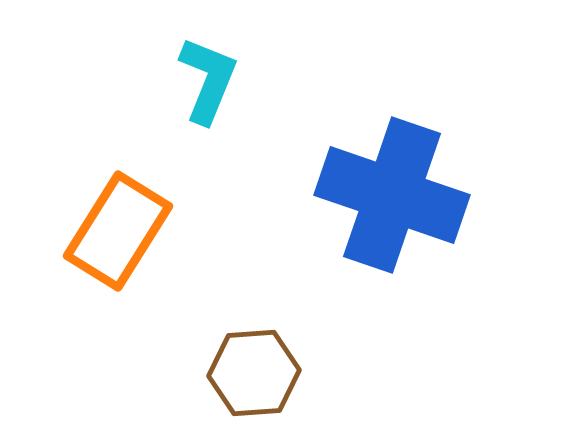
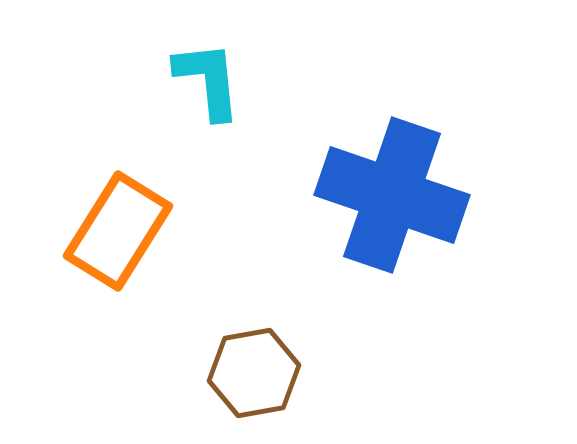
cyan L-shape: rotated 28 degrees counterclockwise
brown hexagon: rotated 6 degrees counterclockwise
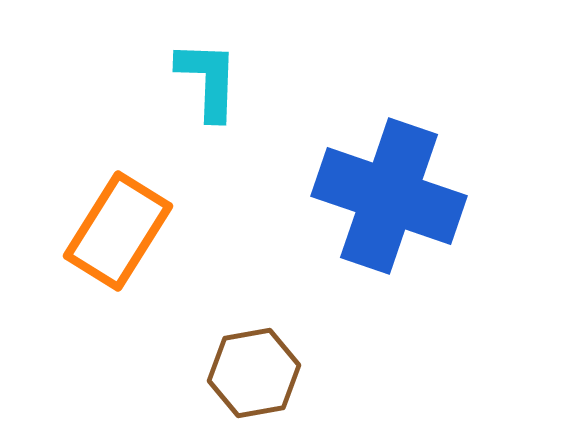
cyan L-shape: rotated 8 degrees clockwise
blue cross: moved 3 px left, 1 px down
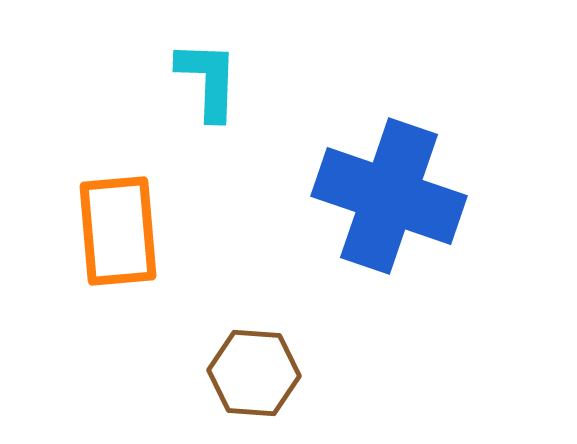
orange rectangle: rotated 37 degrees counterclockwise
brown hexagon: rotated 14 degrees clockwise
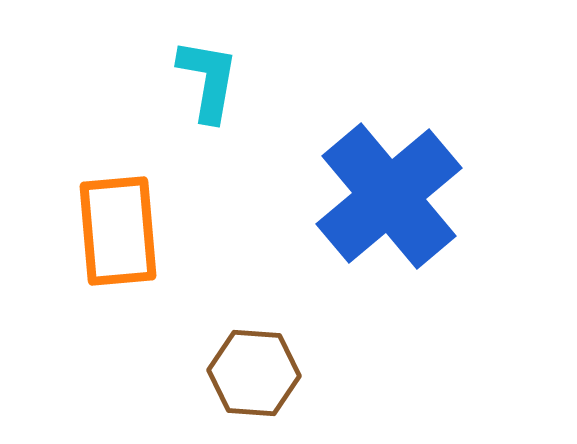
cyan L-shape: rotated 8 degrees clockwise
blue cross: rotated 31 degrees clockwise
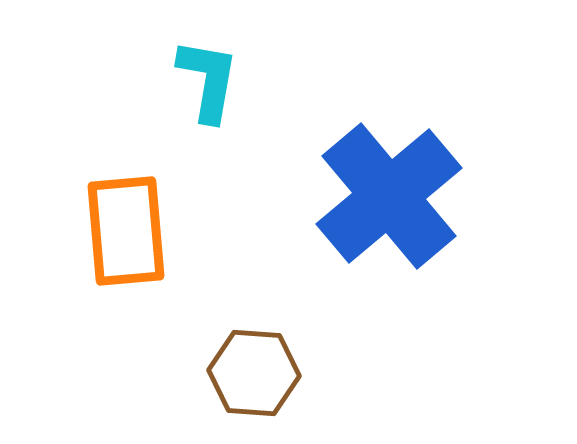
orange rectangle: moved 8 px right
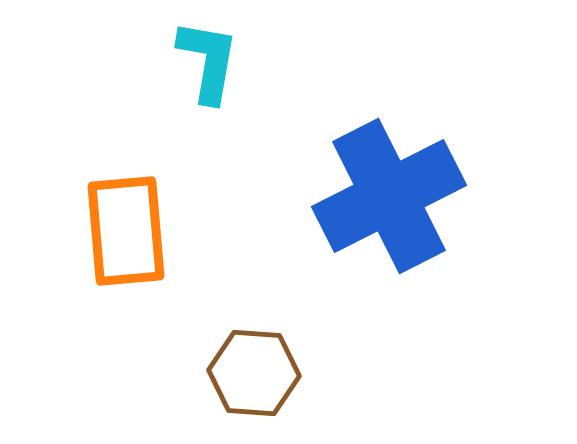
cyan L-shape: moved 19 px up
blue cross: rotated 13 degrees clockwise
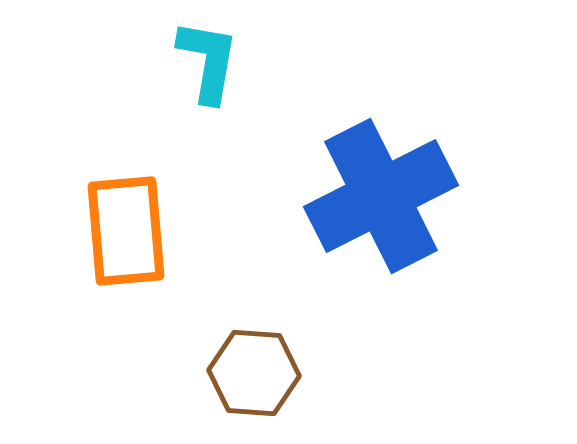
blue cross: moved 8 px left
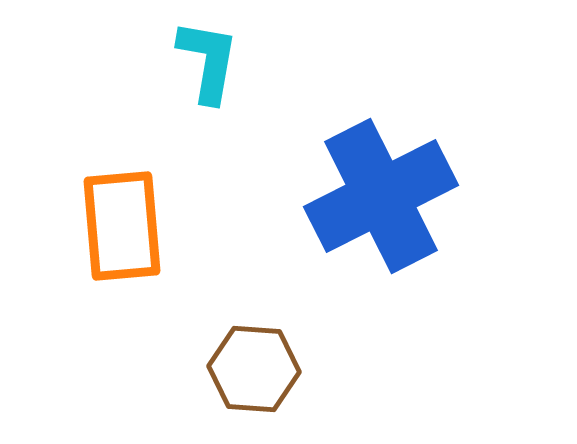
orange rectangle: moved 4 px left, 5 px up
brown hexagon: moved 4 px up
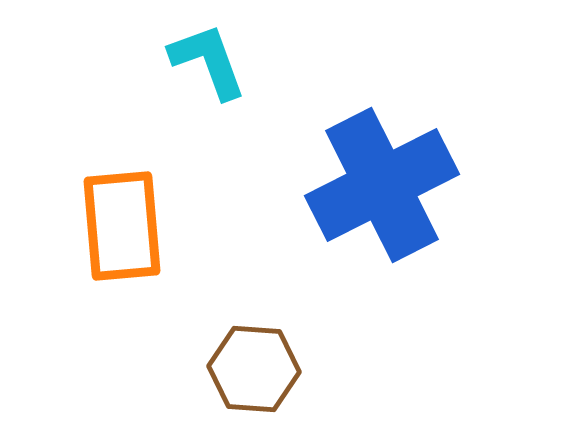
cyan L-shape: rotated 30 degrees counterclockwise
blue cross: moved 1 px right, 11 px up
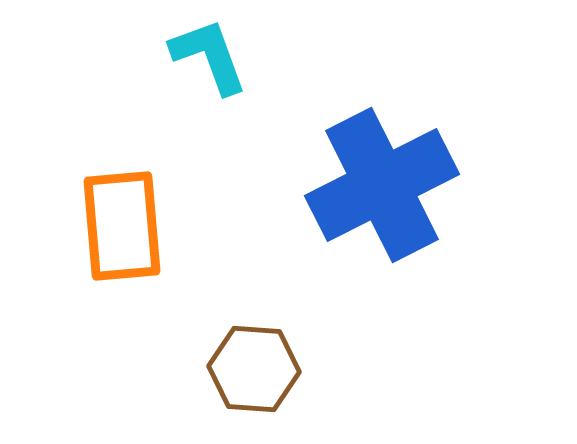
cyan L-shape: moved 1 px right, 5 px up
